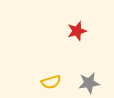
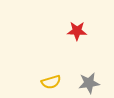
red star: rotated 18 degrees clockwise
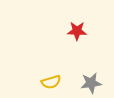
gray star: moved 2 px right
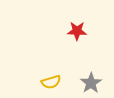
gray star: rotated 25 degrees counterclockwise
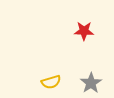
red star: moved 7 px right
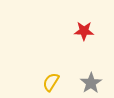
yellow semicircle: rotated 138 degrees clockwise
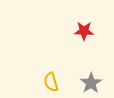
yellow semicircle: rotated 48 degrees counterclockwise
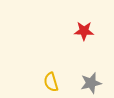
gray star: rotated 20 degrees clockwise
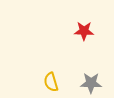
gray star: rotated 15 degrees clockwise
